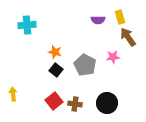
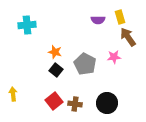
pink star: moved 1 px right
gray pentagon: moved 1 px up
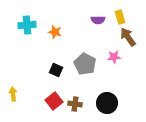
orange star: moved 20 px up
black square: rotated 16 degrees counterclockwise
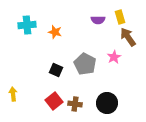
pink star: rotated 24 degrees counterclockwise
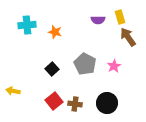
pink star: moved 9 px down
black square: moved 4 px left, 1 px up; rotated 24 degrees clockwise
yellow arrow: moved 3 px up; rotated 72 degrees counterclockwise
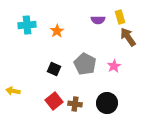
orange star: moved 2 px right, 1 px up; rotated 24 degrees clockwise
black square: moved 2 px right; rotated 24 degrees counterclockwise
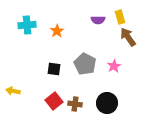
black square: rotated 16 degrees counterclockwise
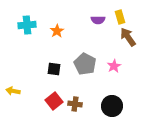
black circle: moved 5 px right, 3 px down
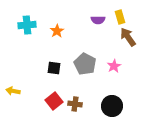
black square: moved 1 px up
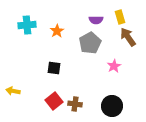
purple semicircle: moved 2 px left
gray pentagon: moved 5 px right, 21 px up; rotated 15 degrees clockwise
